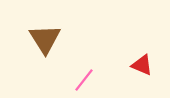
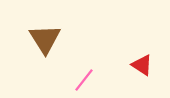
red triangle: rotated 10 degrees clockwise
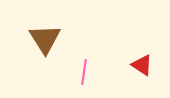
pink line: moved 8 px up; rotated 30 degrees counterclockwise
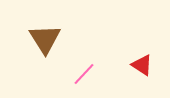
pink line: moved 2 px down; rotated 35 degrees clockwise
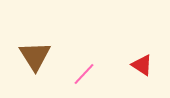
brown triangle: moved 10 px left, 17 px down
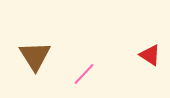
red triangle: moved 8 px right, 10 px up
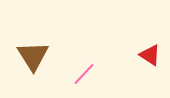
brown triangle: moved 2 px left
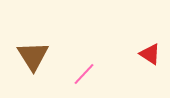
red triangle: moved 1 px up
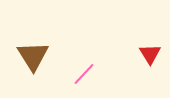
red triangle: rotated 25 degrees clockwise
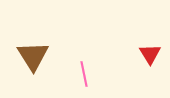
pink line: rotated 55 degrees counterclockwise
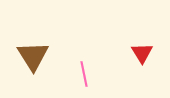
red triangle: moved 8 px left, 1 px up
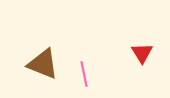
brown triangle: moved 10 px right, 8 px down; rotated 36 degrees counterclockwise
